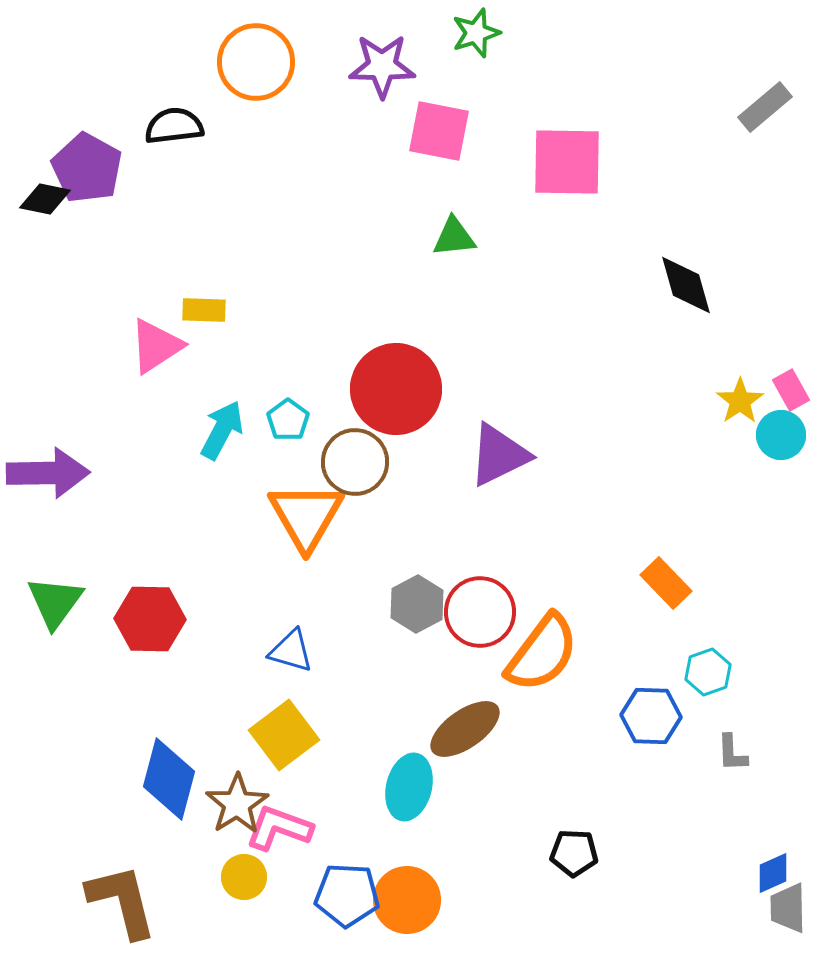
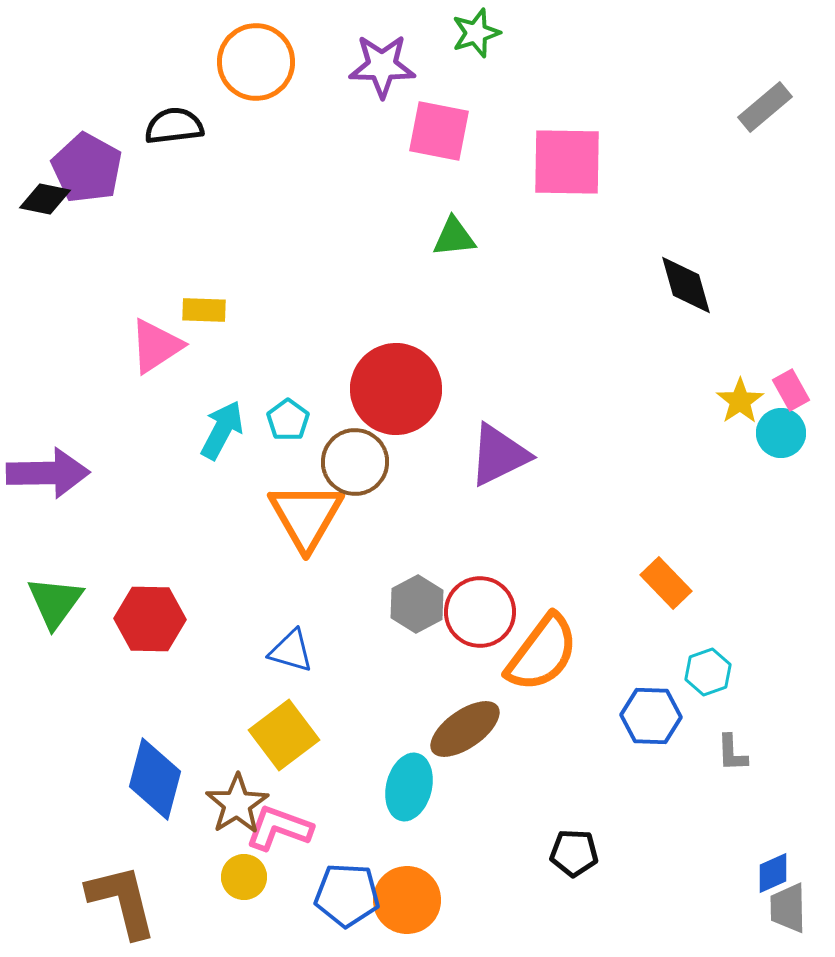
cyan circle at (781, 435): moved 2 px up
blue diamond at (169, 779): moved 14 px left
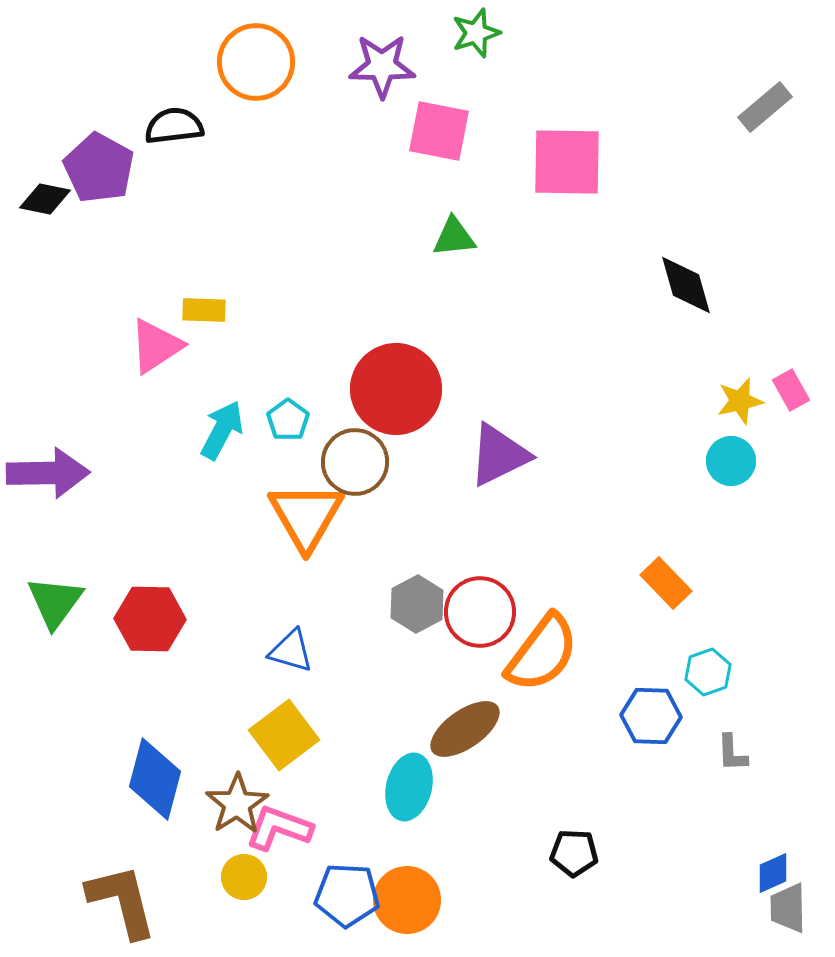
purple pentagon at (87, 168): moved 12 px right
yellow star at (740, 401): rotated 21 degrees clockwise
cyan circle at (781, 433): moved 50 px left, 28 px down
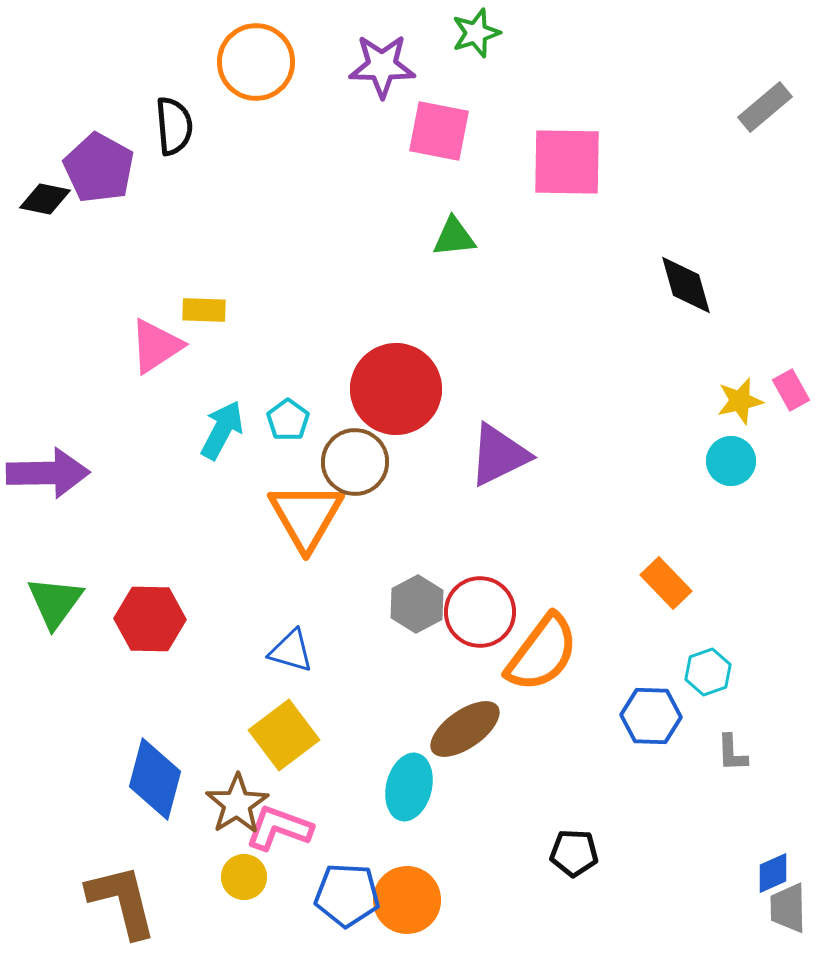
black semicircle at (174, 126): rotated 92 degrees clockwise
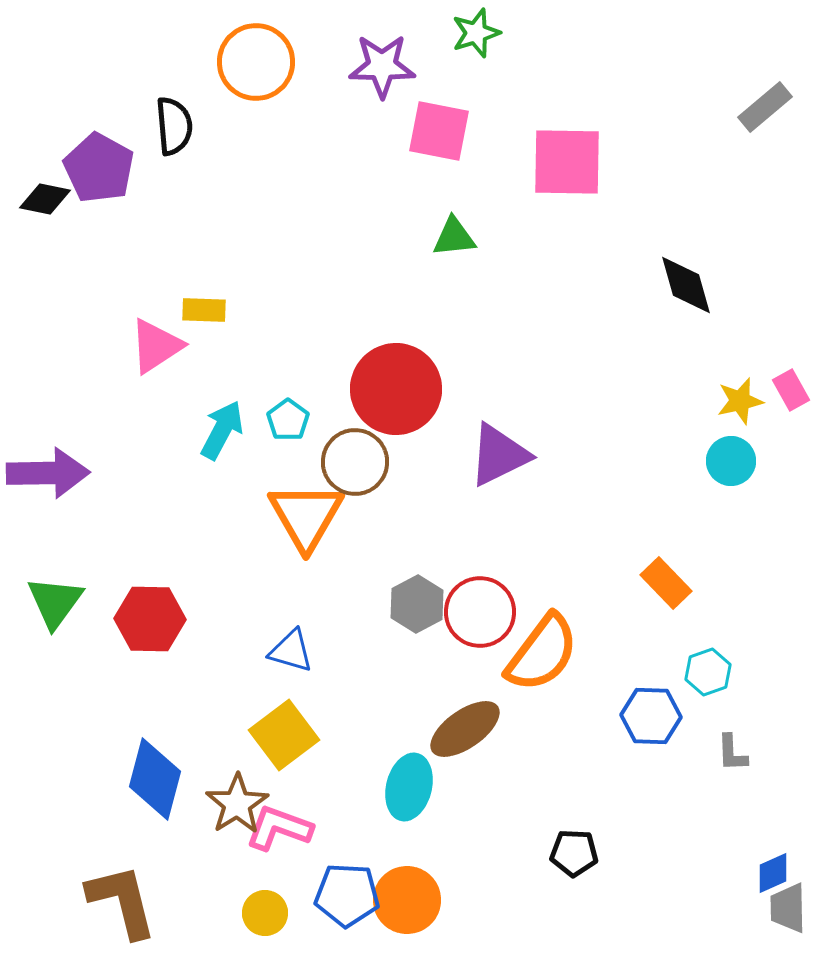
yellow circle at (244, 877): moved 21 px right, 36 px down
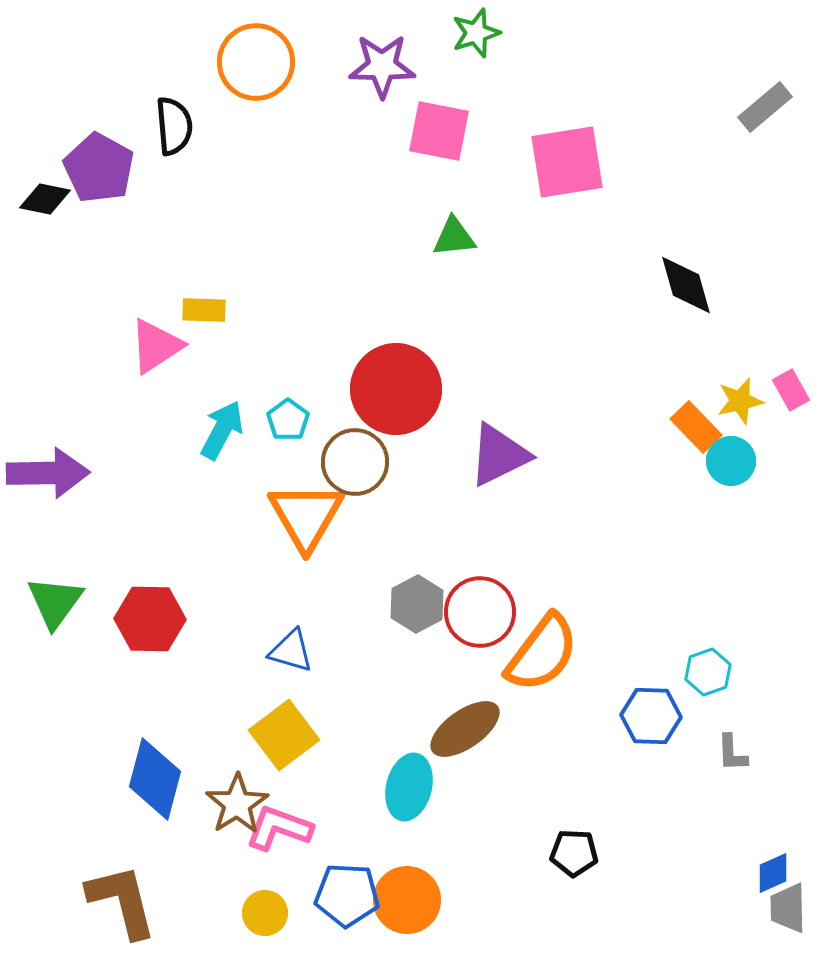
pink square at (567, 162): rotated 10 degrees counterclockwise
orange rectangle at (666, 583): moved 30 px right, 156 px up
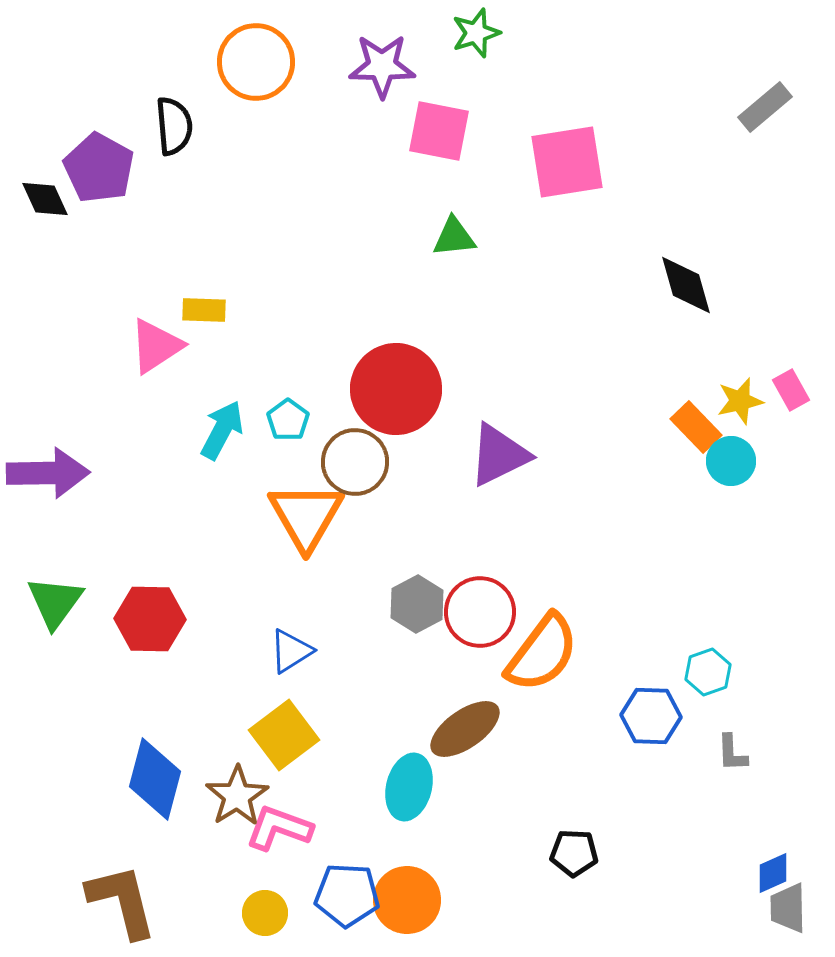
black diamond at (45, 199): rotated 54 degrees clockwise
blue triangle at (291, 651): rotated 48 degrees counterclockwise
brown star at (237, 804): moved 8 px up
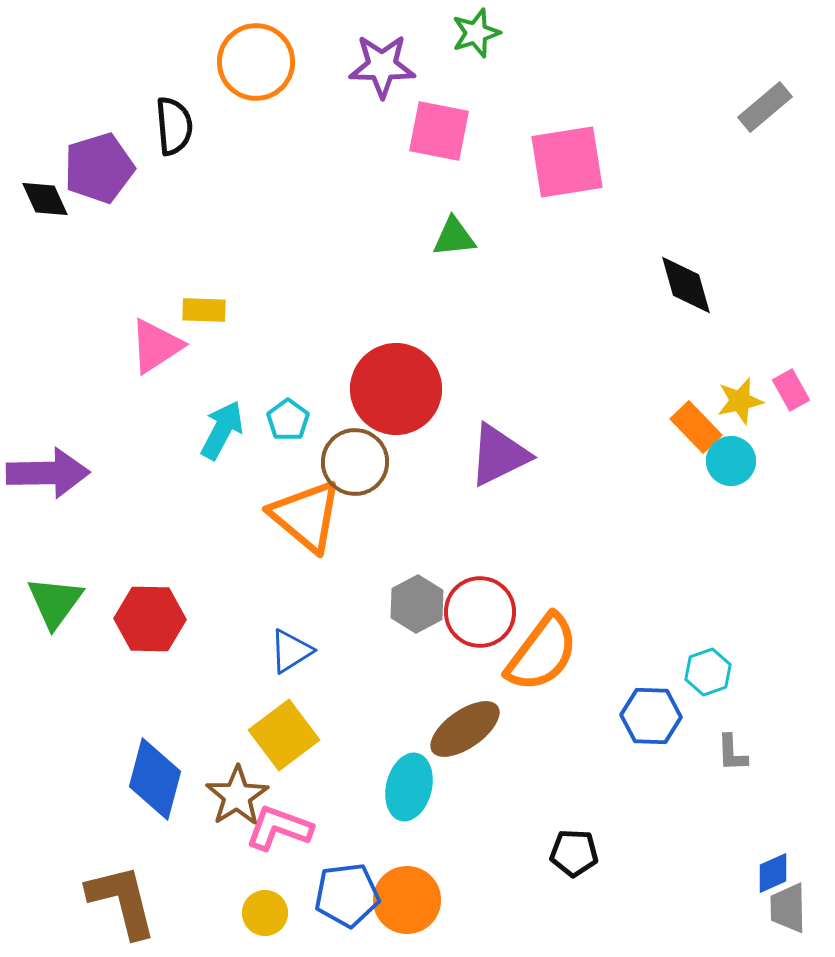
purple pentagon at (99, 168): rotated 26 degrees clockwise
orange triangle at (306, 516): rotated 20 degrees counterclockwise
blue pentagon at (347, 895): rotated 10 degrees counterclockwise
